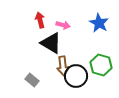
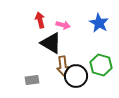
gray rectangle: rotated 48 degrees counterclockwise
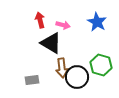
blue star: moved 2 px left, 1 px up
brown arrow: moved 1 px left, 2 px down
black circle: moved 1 px right, 1 px down
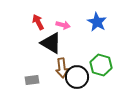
red arrow: moved 2 px left, 2 px down; rotated 14 degrees counterclockwise
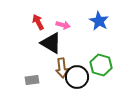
blue star: moved 2 px right, 1 px up
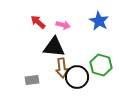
red arrow: rotated 21 degrees counterclockwise
black triangle: moved 3 px right, 4 px down; rotated 25 degrees counterclockwise
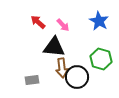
pink arrow: rotated 32 degrees clockwise
green hexagon: moved 6 px up
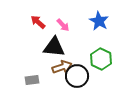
green hexagon: rotated 10 degrees clockwise
brown arrow: moved 1 px up; rotated 102 degrees counterclockwise
black circle: moved 1 px up
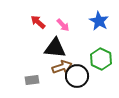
black triangle: moved 1 px right, 1 px down
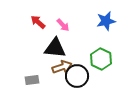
blue star: moved 7 px right; rotated 30 degrees clockwise
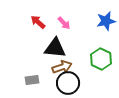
pink arrow: moved 1 px right, 2 px up
black circle: moved 9 px left, 7 px down
